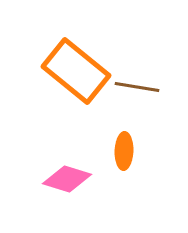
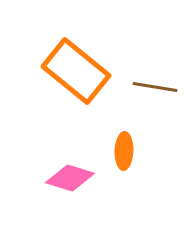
brown line: moved 18 px right
pink diamond: moved 3 px right, 1 px up
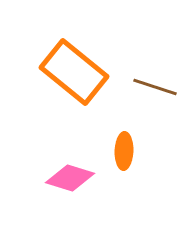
orange rectangle: moved 2 px left, 1 px down
brown line: rotated 9 degrees clockwise
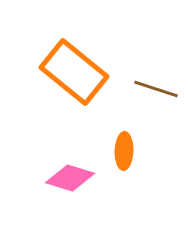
brown line: moved 1 px right, 2 px down
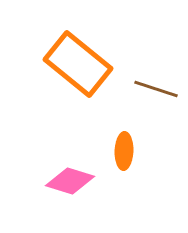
orange rectangle: moved 4 px right, 8 px up
pink diamond: moved 3 px down
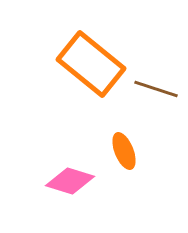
orange rectangle: moved 13 px right
orange ellipse: rotated 24 degrees counterclockwise
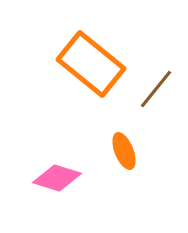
brown line: rotated 69 degrees counterclockwise
pink diamond: moved 13 px left, 3 px up
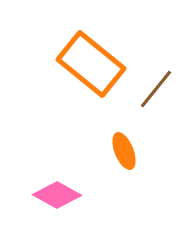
pink diamond: moved 17 px down; rotated 12 degrees clockwise
